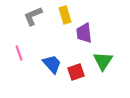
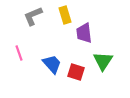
red square: rotated 36 degrees clockwise
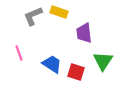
yellow rectangle: moved 6 px left, 3 px up; rotated 54 degrees counterclockwise
blue trapezoid: rotated 15 degrees counterclockwise
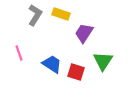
yellow rectangle: moved 2 px right, 2 px down
gray L-shape: moved 2 px right, 1 px up; rotated 145 degrees clockwise
purple trapezoid: rotated 40 degrees clockwise
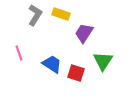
red square: moved 1 px down
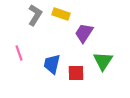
blue trapezoid: rotated 110 degrees counterclockwise
red square: rotated 18 degrees counterclockwise
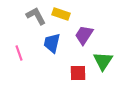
gray L-shape: moved 1 px right, 1 px down; rotated 60 degrees counterclockwise
purple trapezoid: moved 2 px down
blue trapezoid: moved 21 px up
red square: moved 2 px right
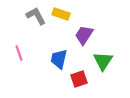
blue trapezoid: moved 7 px right, 16 px down
red square: moved 1 px right, 6 px down; rotated 18 degrees counterclockwise
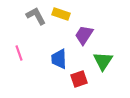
blue trapezoid: rotated 15 degrees counterclockwise
